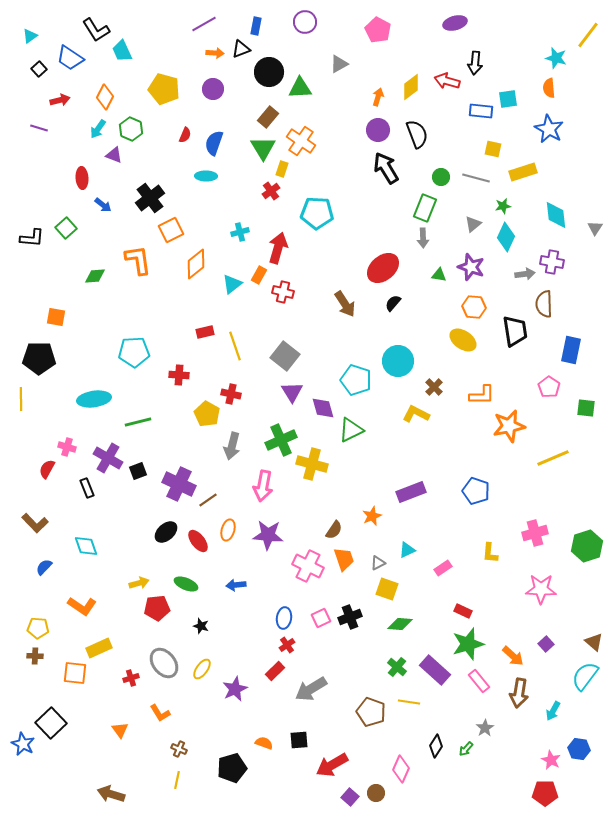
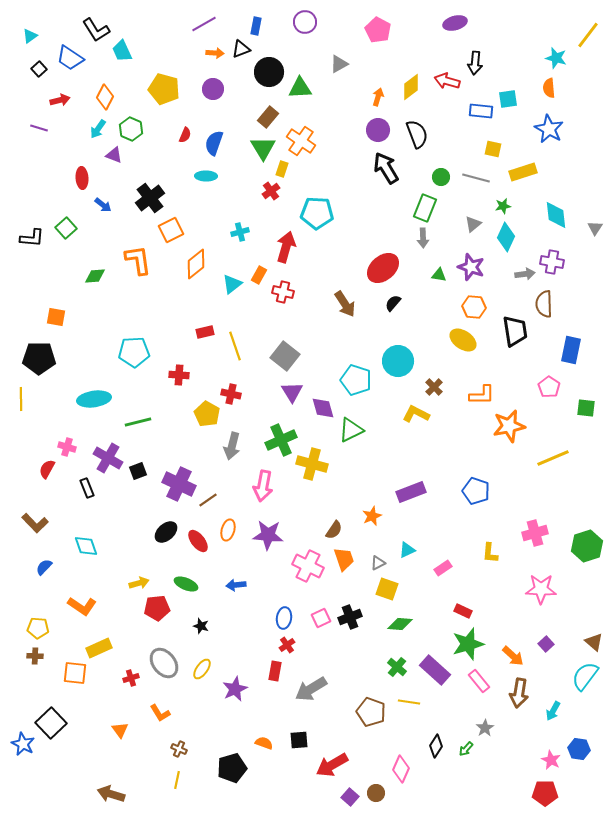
red arrow at (278, 248): moved 8 px right, 1 px up
red rectangle at (275, 671): rotated 36 degrees counterclockwise
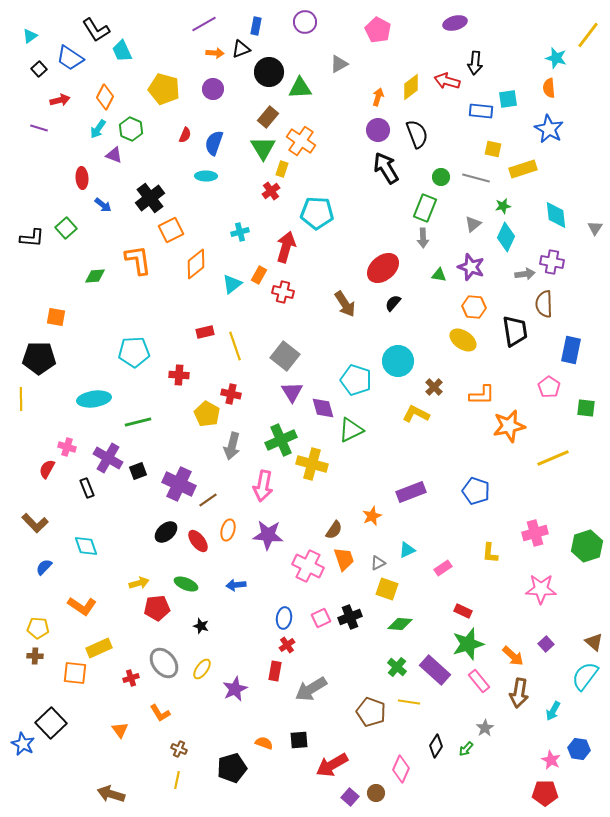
yellow rectangle at (523, 172): moved 3 px up
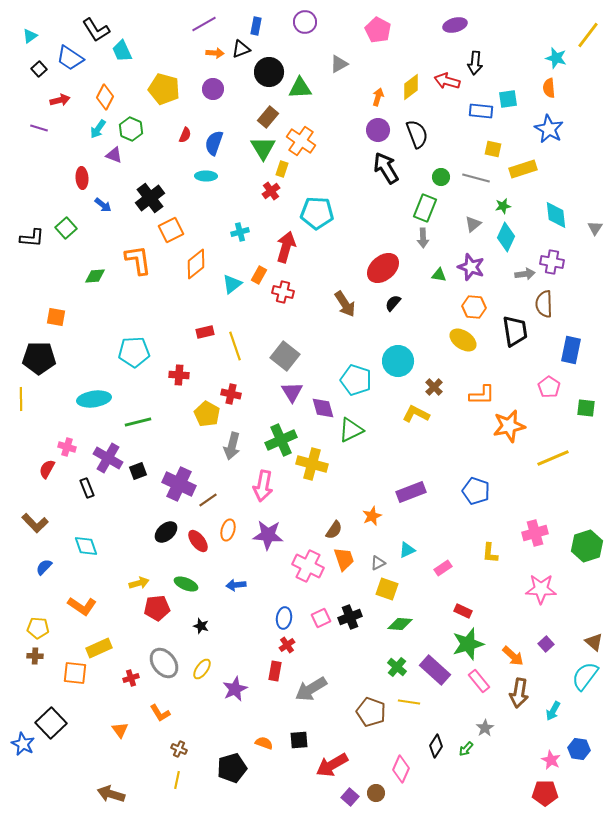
purple ellipse at (455, 23): moved 2 px down
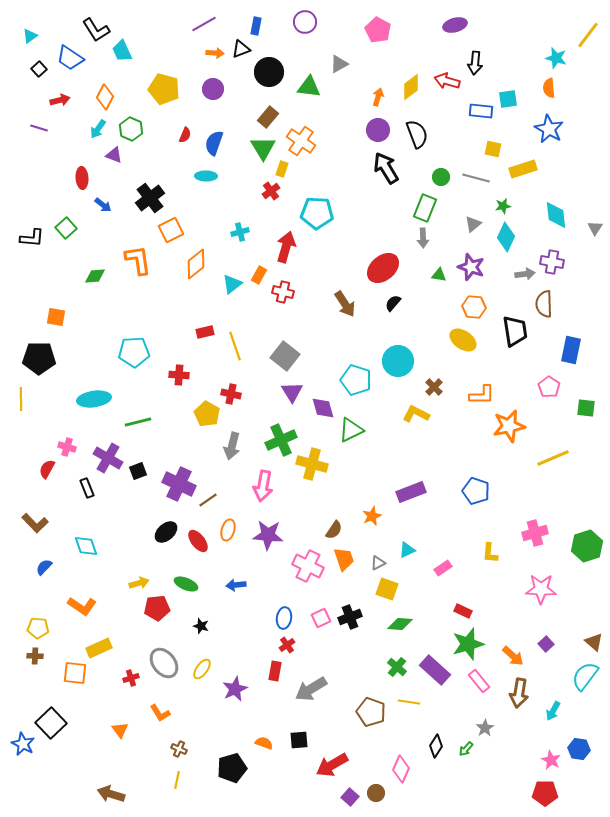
green triangle at (300, 88): moved 9 px right, 1 px up; rotated 10 degrees clockwise
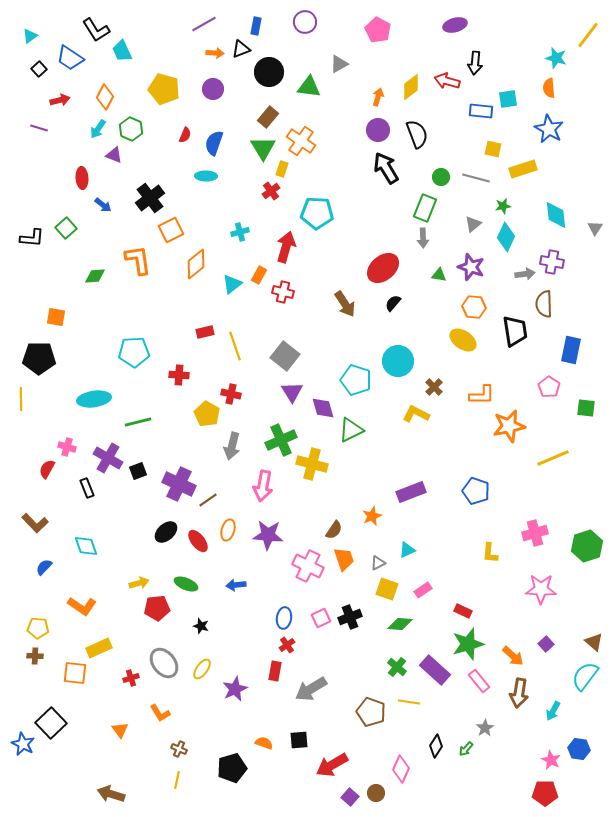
pink rectangle at (443, 568): moved 20 px left, 22 px down
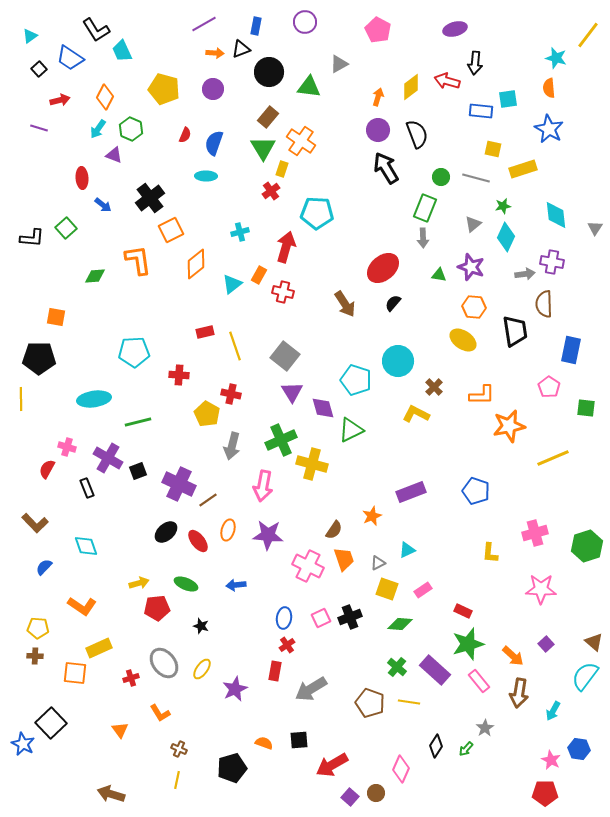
purple ellipse at (455, 25): moved 4 px down
brown pentagon at (371, 712): moved 1 px left, 9 px up
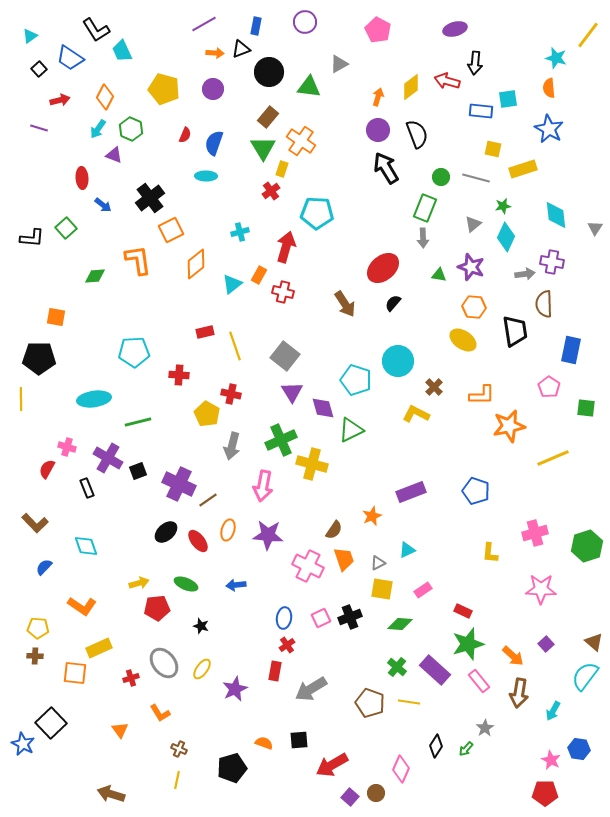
yellow square at (387, 589): moved 5 px left; rotated 10 degrees counterclockwise
